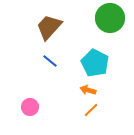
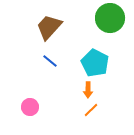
orange arrow: rotated 105 degrees counterclockwise
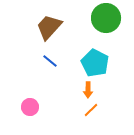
green circle: moved 4 px left
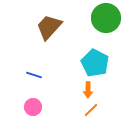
blue line: moved 16 px left, 14 px down; rotated 21 degrees counterclockwise
pink circle: moved 3 px right
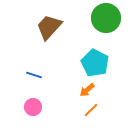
orange arrow: moved 1 px left; rotated 49 degrees clockwise
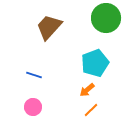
cyan pentagon: rotated 24 degrees clockwise
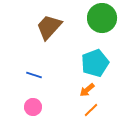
green circle: moved 4 px left
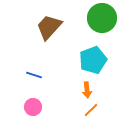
cyan pentagon: moved 2 px left, 3 px up
orange arrow: rotated 56 degrees counterclockwise
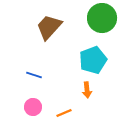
orange line: moved 27 px left, 3 px down; rotated 21 degrees clockwise
